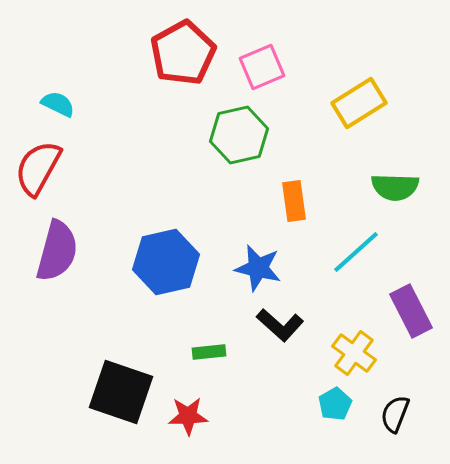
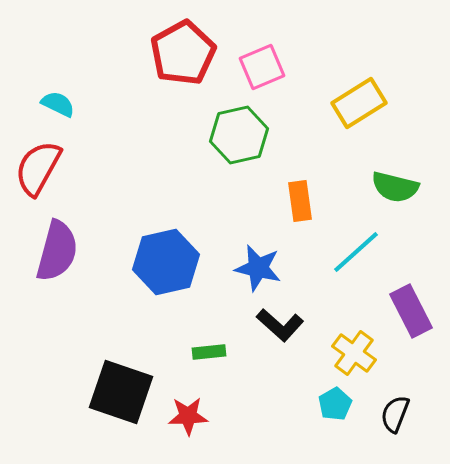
green semicircle: rotated 12 degrees clockwise
orange rectangle: moved 6 px right
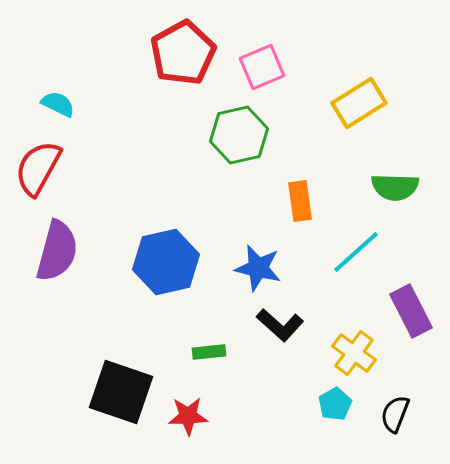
green semicircle: rotated 12 degrees counterclockwise
